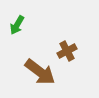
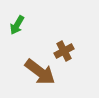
brown cross: moved 3 px left
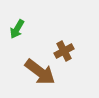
green arrow: moved 4 px down
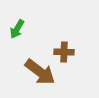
brown cross: moved 1 px down; rotated 30 degrees clockwise
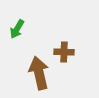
brown arrow: moved 1 px left, 1 px down; rotated 140 degrees counterclockwise
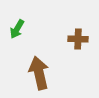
brown cross: moved 14 px right, 13 px up
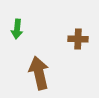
green arrow: rotated 24 degrees counterclockwise
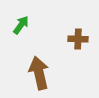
green arrow: moved 4 px right, 4 px up; rotated 150 degrees counterclockwise
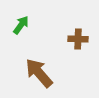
brown arrow: rotated 28 degrees counterclockwise
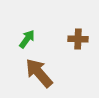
green arrow: moved 6 px right, 14 px down
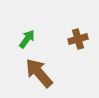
brown cross: rotated 18 degrees counterclockwise
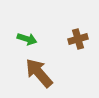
green arrow: rotated 72 degrees clockwise
